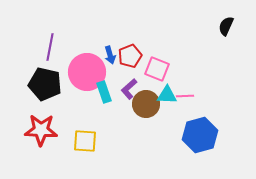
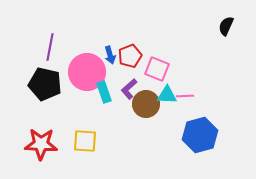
red star: moved 14 px down
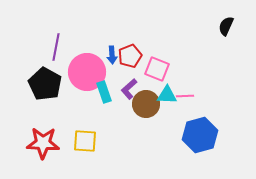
purple line: moved 6 px right
blue arrow: moved 2 px right; rotated 12 degrees clockwise
black pentagon: rotated 16 degrees clockwise
red star: moved 2 px right, 1 px up
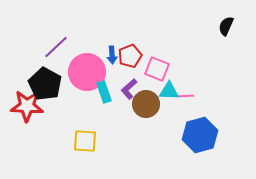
purple line: rotated 36 degrees clockwise
cyan triangle: moved 2 px right, 4 px up
red star: moved 16 px left, 37 px up
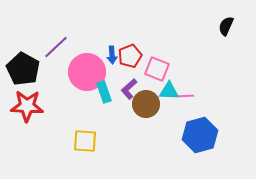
black pentagon: moved 22 px left, 15 px up
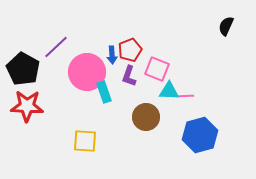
red pentagon: moved 6 px up
purple L-shape: moved 13 px up; rotated 30 degrees counterclockwise
brown circle: moved 13 px down
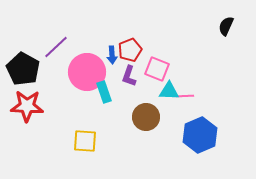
blue hexagon: rotated 8 degrees counterclockwise
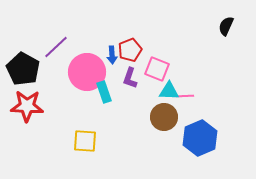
purple L-shape: moved 1 px right, 2 px down
brown circle: moved 18 px right
blue hexagon: moved 3 px down
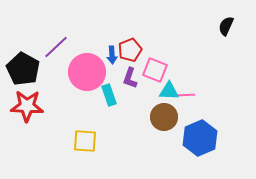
pink square: moved 2 px left, 1 px down
cyan rectangle: moved 5 px right, 3 px down
pink line: moved 1 px right, 1 px up
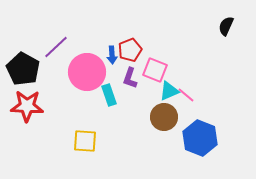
cyan triangle: rotated 25 degrees counterclockwise
pink line: rotated 42 degrees clockwise
blue hexagon: rotated 16 degrees counterclockwise
